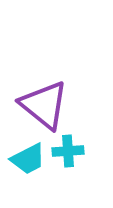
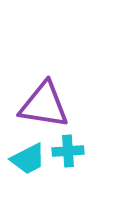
purple triangle: rotated 30 degrees counterclockwise
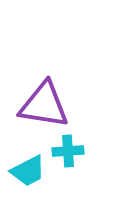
cyan trapezoid: moved 12 px down
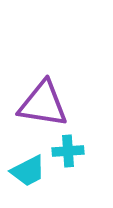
purple triangle: moved 1 px left, 1 px up
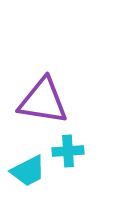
purple triangle: moved 3 px up
